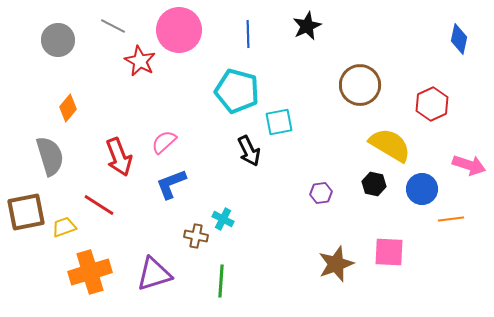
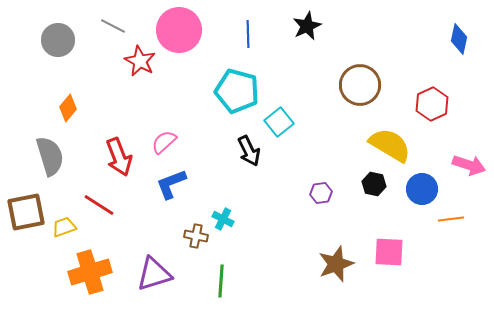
cyan square: rotated 28 degrees counterclockwise
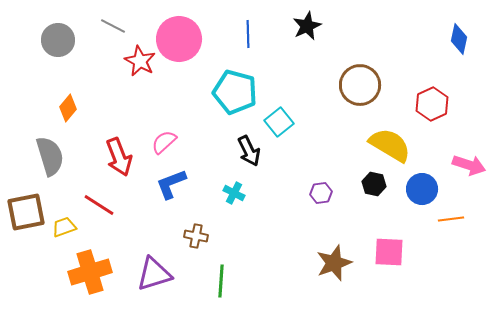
pink circle: moved 9 px down
cyan pentagon: moved 2 px left, 1 px down
cyan cross: moved 11 px right, 26 px up
brown star: moved 2 px left, 1 px up
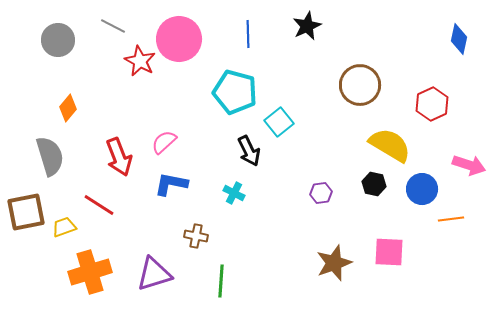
blue L-shape: rotated 32 degrees clockwise
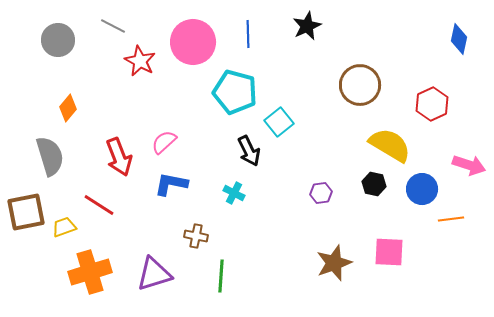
pink circle: moved 14 px right, 3 px down
green line: moved 5 px up
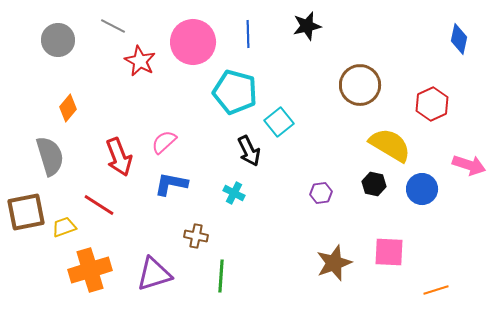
black star: rotated 12 degrees clockwise
orange line: moved 15 px left, 71 px down; rotated 10 degrees counterclockwise
orange cross: moved 2 px up
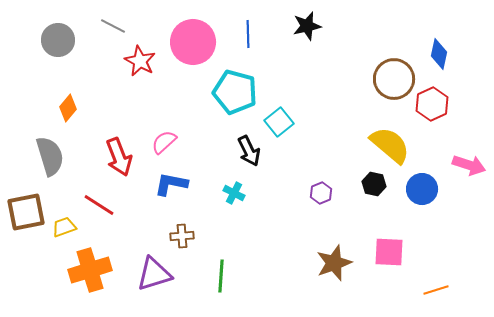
blue diamond: moved 20 px left, 15 px down
brown circle: moved 34 px right, 6 px up
yellow semicircle: rotated 9 degrees clockwise
purple hexagon: rotated 15 degrees counterclockwise
brown cross: moved 14 px left; rotated 15 degrees counterclockwise
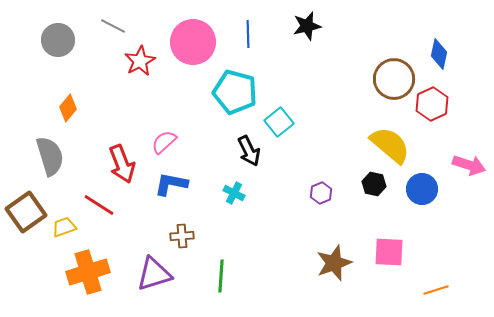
red star: rotated 16 degrees clockwise
red arrow: moved 3 px right, 7 px down
brown square: rotated 24 degrees counterclockwise
orange cross: moved 2 px left, 2 px down
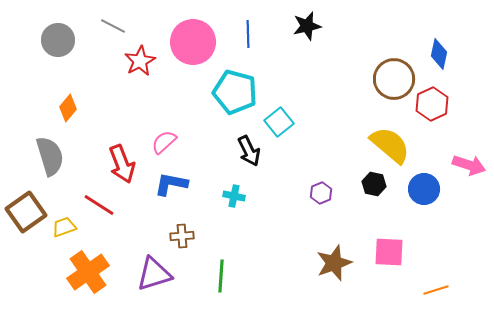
blue circle: moved 2 px right
cyan cross: moved 3 px down; rotated 15 degrees counterclockwise
orange cross: rotated 18 degrees counterclockwise
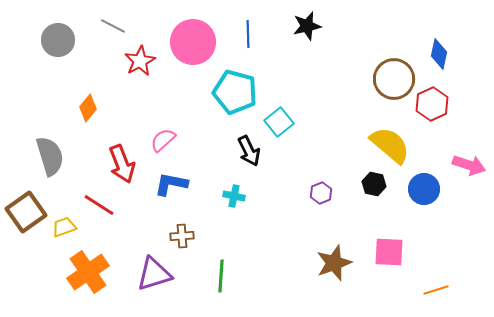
orange diamond: moved 20 px right
pink semicircle: moved 1 px left, 2 px up
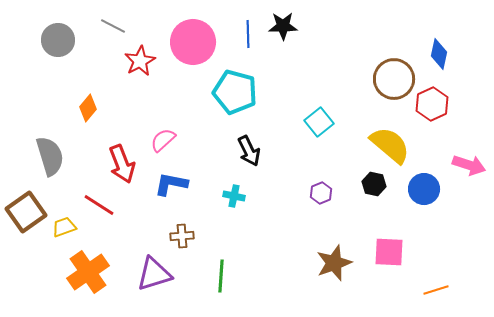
black star: moved 24 px left; rotated 12 degrees clockwise
cyan square: moved 40 px right
